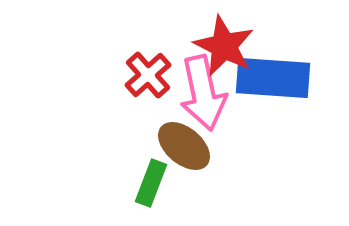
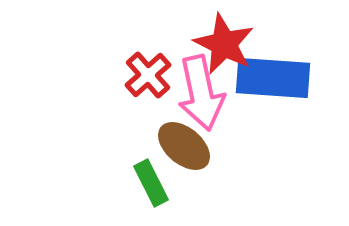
red star: moved 2 px up
pink arrow: moved 2 px left
green rectangle: rotated 48 degrees counterclockwise
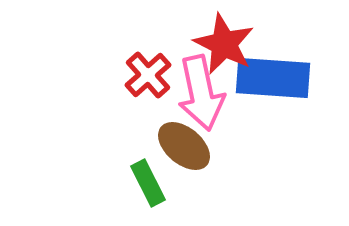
green rectangle: moved 3 px left
